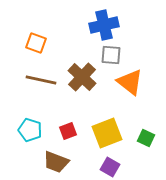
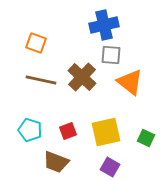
yellow square: moved 1 px left, 1 px up; rotated 8 degrees clockwise
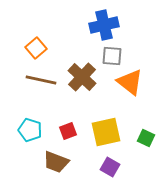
orange square: moved 5 px down; rotated 30 degrees clockwise
gray square: moved 1 px right, 1 px down
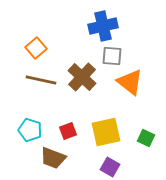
blue cross: moved 1 px left, 1 px down
brown trapezoid: moved 3 px left, 4 px up
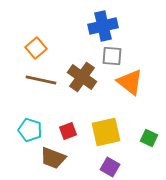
brown cross: rotated 8 degrees counterclockwise
green square: moved 3 px right
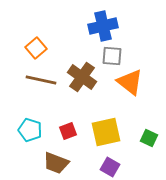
brown trapezoid: moved 3 px right, 5 px down
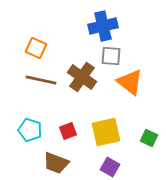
orange square: rotated 25 degrees counterclockwise
gray square: moved 1 px left
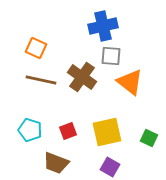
yellow square: moved 1 px right
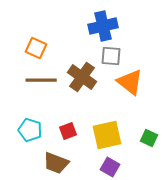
brown line: rotated 12 degrees counterclockwise
yellow square: moved 3 px down
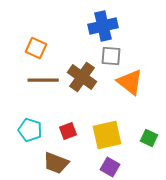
brown line: moved 2 px right
